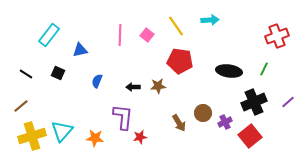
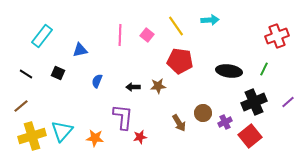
cyan rectangle: moved 7 px left, 1 px down
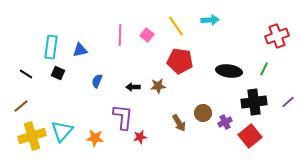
cyan rectangle: moved 9 px right, 11 px down; rotated 30 degrees counterclockwise
black cross: rotated 15 degrees clockwise
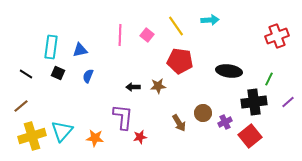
green line: moved 5 px right, 10 px down
blue semicircle: moved 9 px left, 5 px up
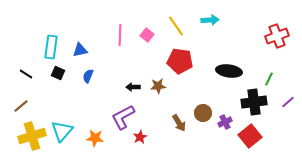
purple L-shape: rotated 124 degrees counterclockwise
red star: rotated 16 degrees counterclockwise
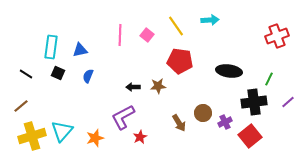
orange star: rotated 24 degrees counterclockwise
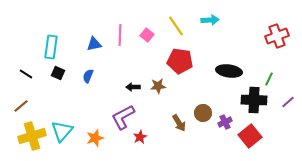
blue triangle: moved 14 px right, 6 px up
black cross: moved 2 px up; rotated 10 degrees clockwise
